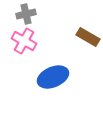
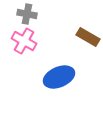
gray cross: moved 1 px right; rotated 24 degrees clockwise
blue ellipse: moved 6 px right
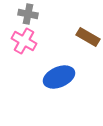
gray cross: moved 1 px right
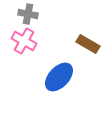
brown rectangle: moved 7 px down
blue ellipse: rotated 24 degrees counterclockwise
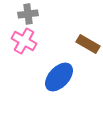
gray cross: rotated 18 degrees counterclockwise
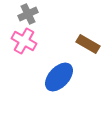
gray cross: rotated 18 degrees counterclockwise
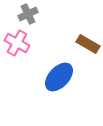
pink cross: moved 7 px left, 2 px down
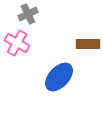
brown rectangle: rotated 30 degrees counterclockwise
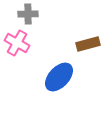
gray cross: rotated 24 degrees clockwise
brown rectangle: rotated 15 degrees counterclockwise
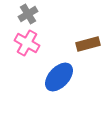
gray cross: rotated 30 degrees counterclockwise
pink cross: moved 10 px right
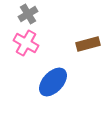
pink cross: moved 1 px left
blue ellipse: moved 6 px left, 5 px down
